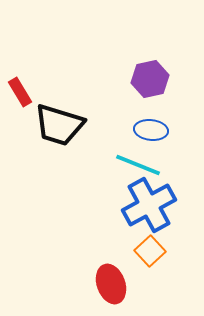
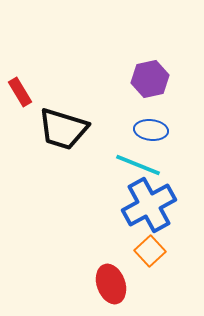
black trapezoid: moved 4 px right, 4 px down
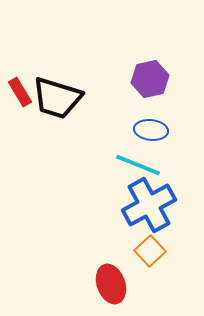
black trapezoid: moved 6 px left, 31 px up
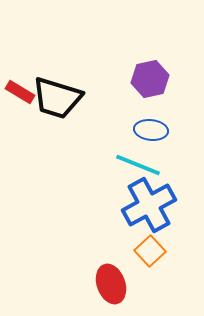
red rectangle: rotated 28 degrees counterclockwise
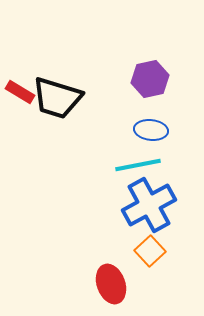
cyan line: rotated 33 degrees counterclockwise
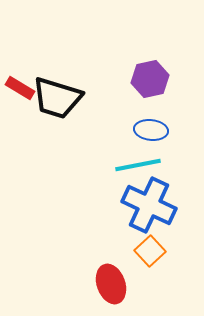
red rectangle: moved 4 px up
blue cross: rotated 36 degrees counterclockwise
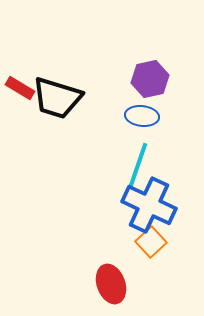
blue ellipse: moved 9 px left, 14 px up
cyan line: rotated 60 degrees counterclockwise
orange square: moved 1 px right, 9 px up
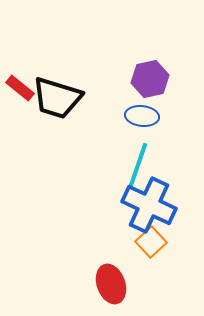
red rectangle: rotated 8 degrees clockwise
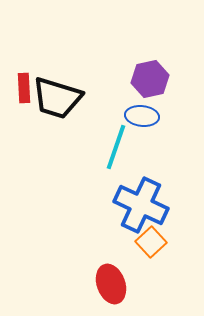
red rectangle: moved 4 px right; rotated 48 degrees clockwise
cyan line: moved 22 px left, 18 px up
blue cross: moved 8 px left
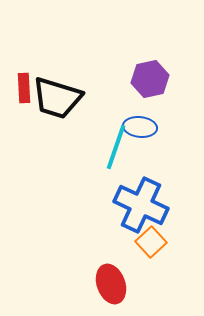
blue ellipse: moved 2 px left, 11 px down
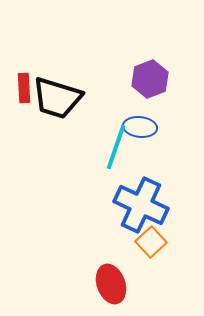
purple hexagon: rotated 9 degrees counterclockwise
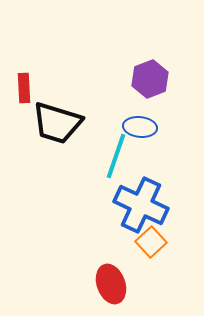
black trapezoid: moved 25 px down
cyan line: moved 9 px down
